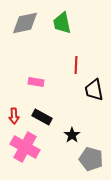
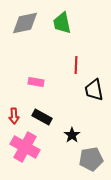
gray pentagon: rotated 25 degrees counterclockwise
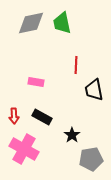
gray diamond: moved 6 px right
pink cross: moved 1 px left, 2 px down
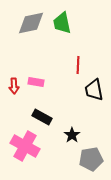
red line: moved 2 px right
red arrow: moved 30 px up
pink cross: moved 1 px right, 3 px up
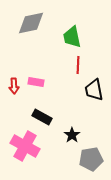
green trapezoid: moved 10 px right, 14 px down
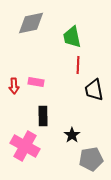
black rectangle: moved 1 px right, 1 px up; rotated 60 degrees clockwise
